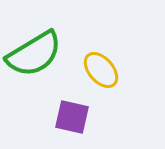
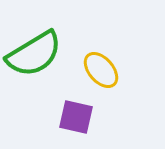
purple square: moved 4 px right
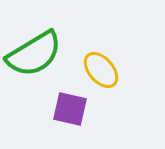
purple square: moved 6 px left, 8 px up
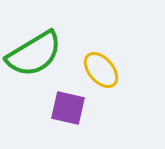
purple square: moved 2 px left, 1 px up
